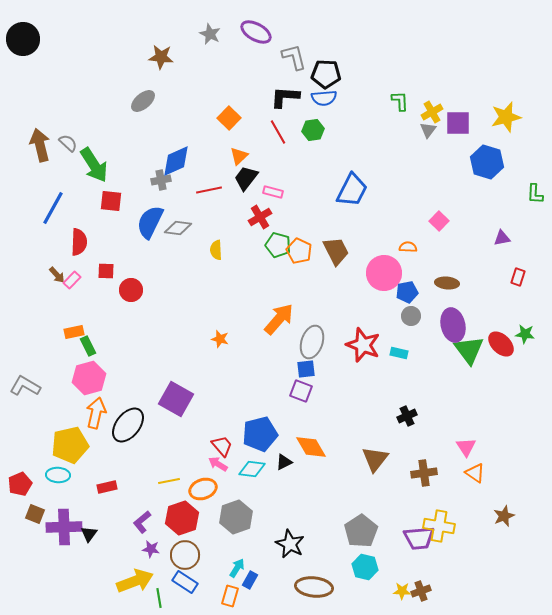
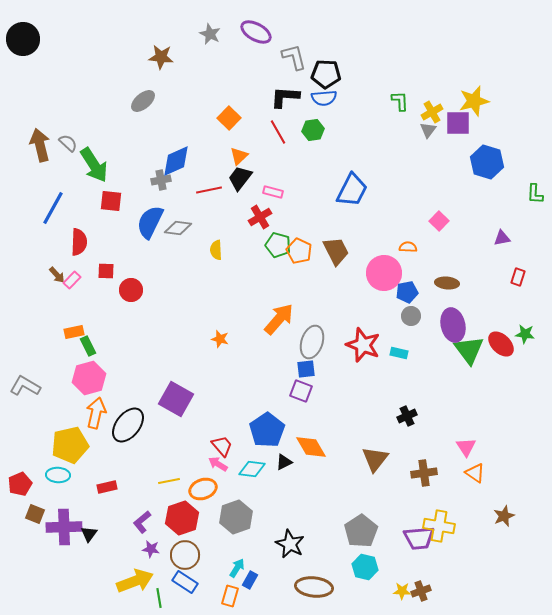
yellow star at (506, 117): moved 32 px left, 16 px up
black trapezoid at (246, 178): moved 6 px left
blue pentagon at (260, 434): moved 7 px right, 4 px up; rotated 20 degrees counterclockwise
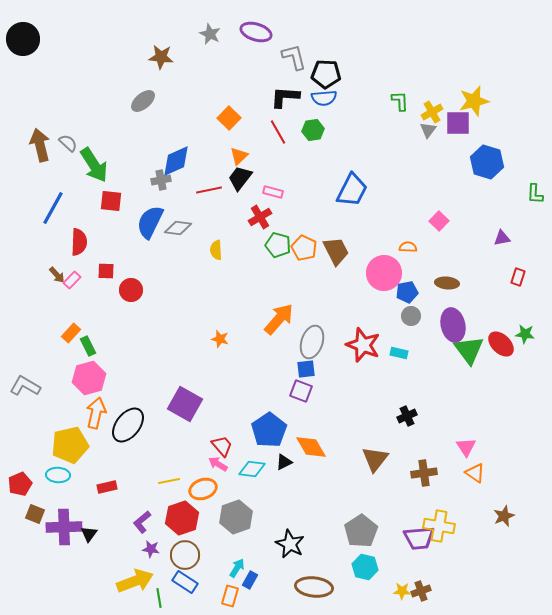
purple ellipse at (256, 32): rotated 12 degrees counterclockwise
orange pentagon at (299, 251): moved 5 px right, 3 px up
orange rectangle at (74, 332): moved 3 px left, 1 px down; rotated 36 degrees counterclockwise
purple square at (176, 399): moved 9 px right, 5 px down
blue pentagon at (267, 430): moved 2 px right
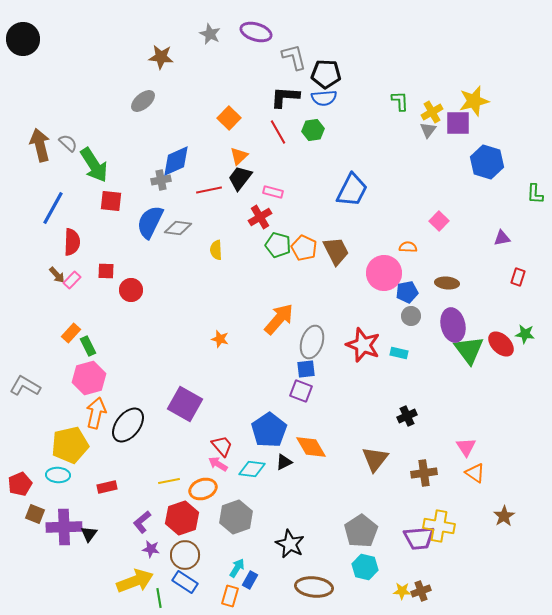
red semicircle at (79, 242): moved 7 px left
brown star at (504, 516): rotated 10 degrees counterclockwise
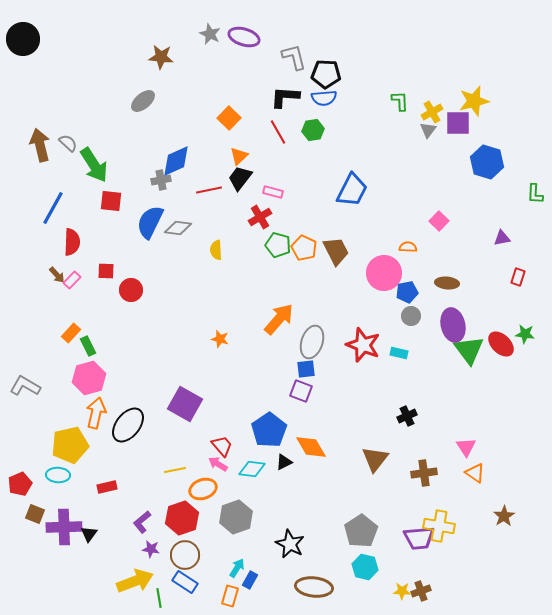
purple ellipse at (256, 32): moved 12 px left, 5 px down
yellow line at (169, 481): moved 6 px right, 11 px up
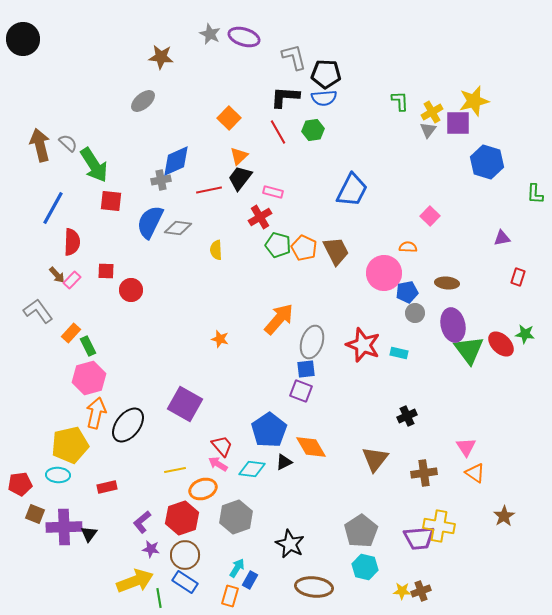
pink square at (439, 221): moved 9 px left, 5 px up
gray circle at (411, 316): moved 4 px right, 3 px up
gray L-shape at (25, 386): moved 13 px right, 75 px up; rotated 24 degrees clockwise
red pentagon at (20, 484): rotated 15 degrees clockwise
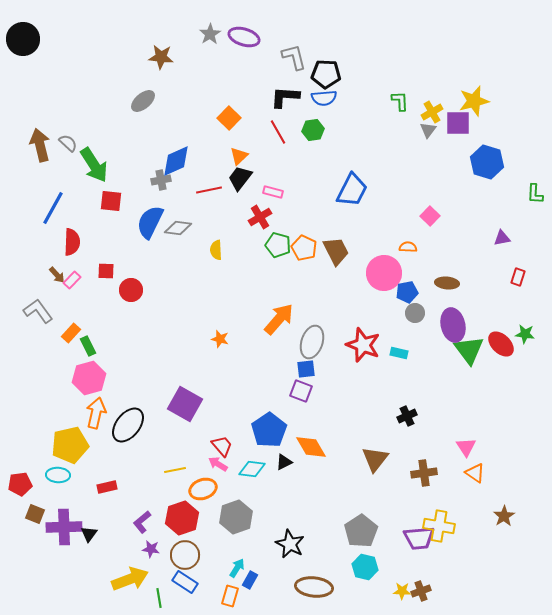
gray star at (210, 34): rotated 15 degrees clockwise
yellow arrow at (135, 581): moved 5 px left, 2 px up
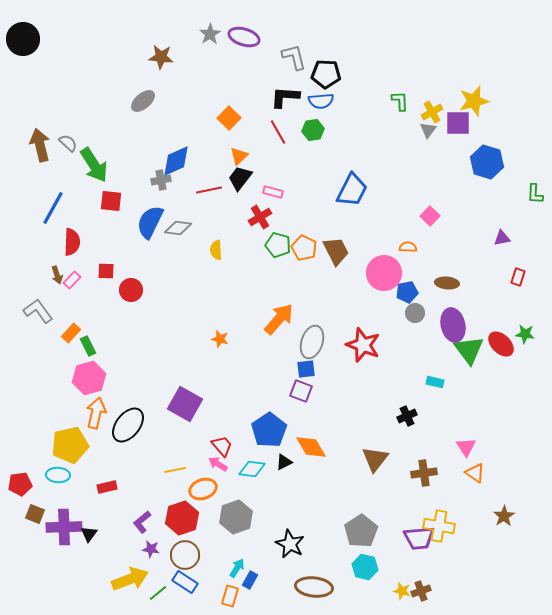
blue semicircle at (324, 98): moved 3 px left, 3 px down
brown arrow at (57, 275): rotated 24 degrees clockwise
cyan rectangle at (399, 353): moved 36 px right, 29 px down
yellow star at (402, 591): rotated 12 degrees clockwise
green line at (159, 598): moved 1 px left, 5 px up; rotated 60 degrees clockwise
